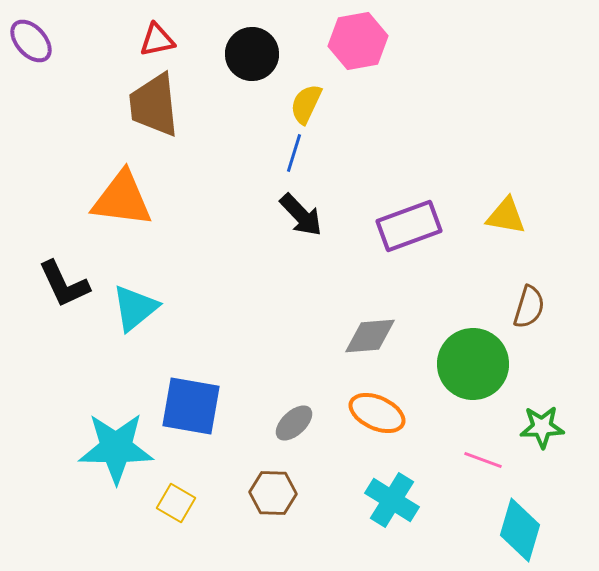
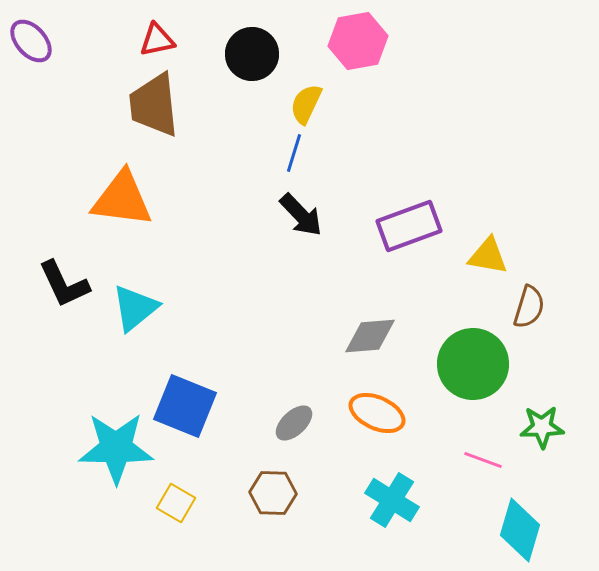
yellow triangle: moved 18 px left, 40 px down
blue square: moved 6 px left; rotated 12 degrees clockwise
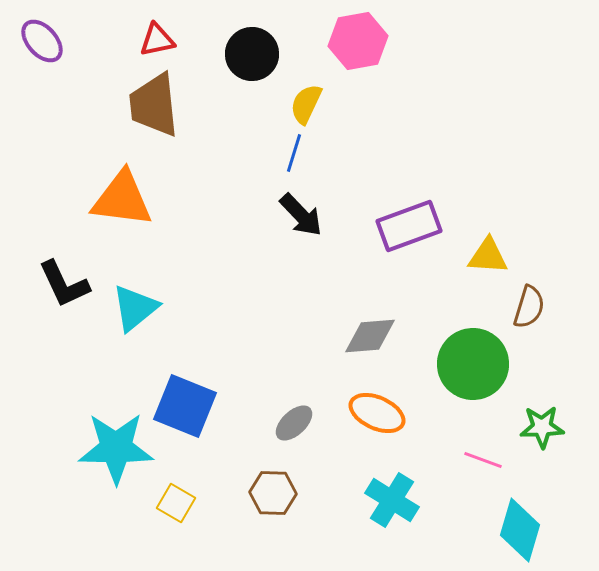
purple ellipse: moved 11 px right
yellow triangle: rotated 6 degrees counterclockwise
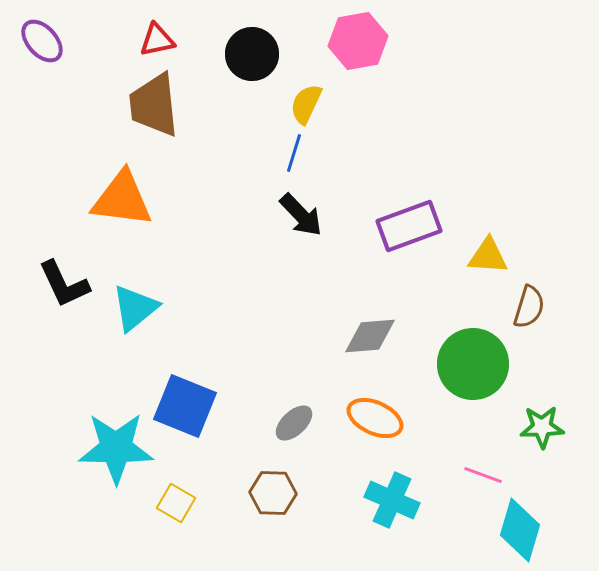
orange ellipse: moved 2 px left, 5 px down
pink line: moved 15 px down
cyan cross: rotated 8 degrees counterclockwise
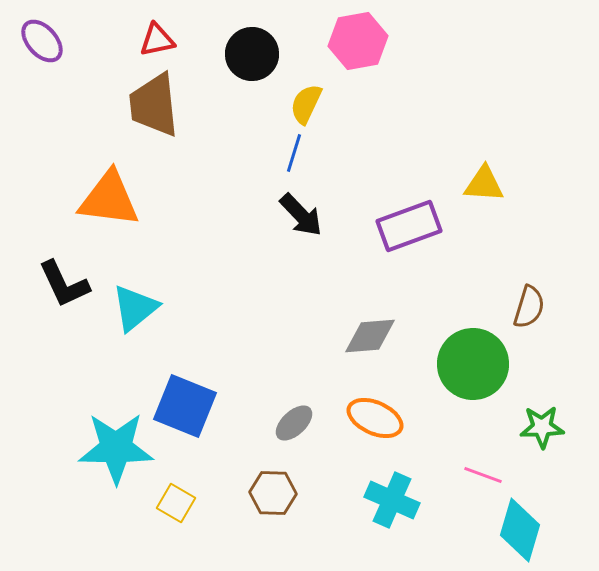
orange triangle: moved 13 px left
yellow triangle: moved 4 px left, 72 px up
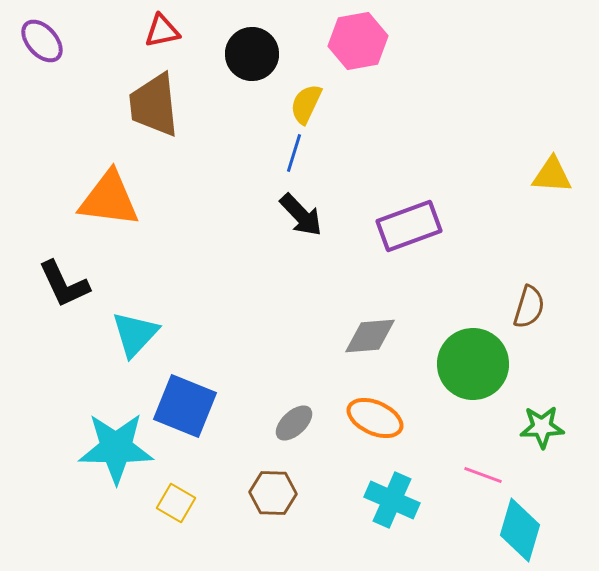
red triangle: moved 5 px right, 9 px up
yellow triangle: moved 68 px right, 9 px up
cyan triangle: moved 26 px down; rotated 8 degrees counterclockwise
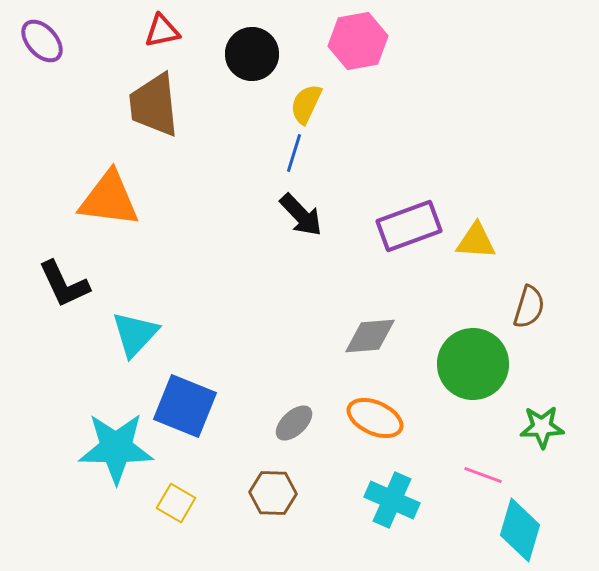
yellow triangle: moved 76 px left, 66 px down
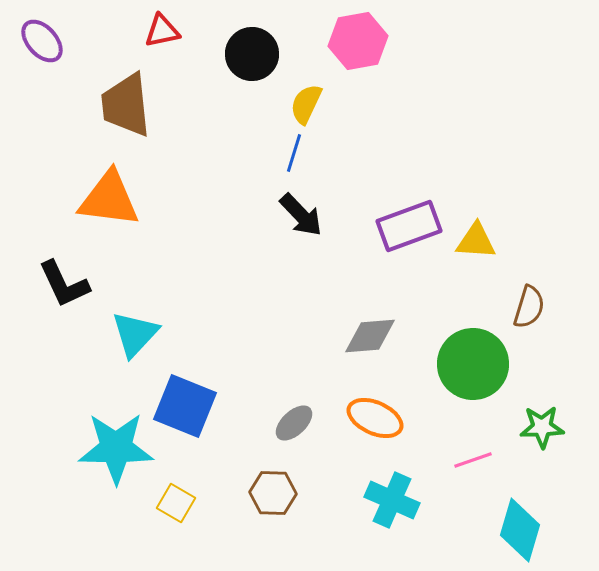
brown trapezoid: moved 28 px left
pink line: moved 10 px left, 15 px up; rotated 39 degrees counterclockwise
